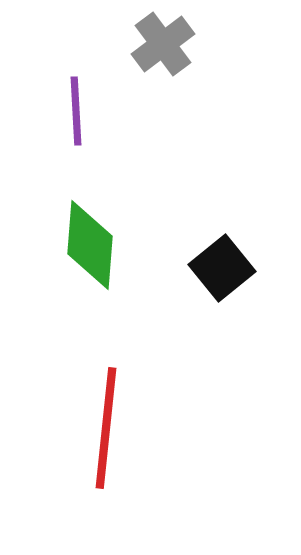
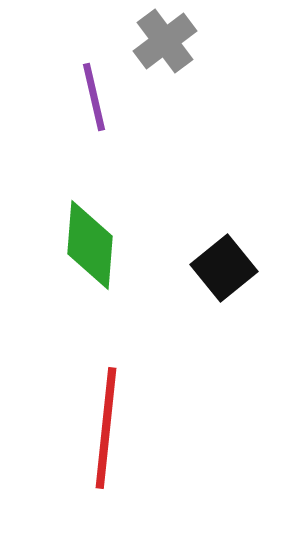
gray cross: moved 2 px right, 3 px up
purple line: moved 18 px right, 14 px up; rotated 10 degrees counterclockwise
black square: moved 2 px right
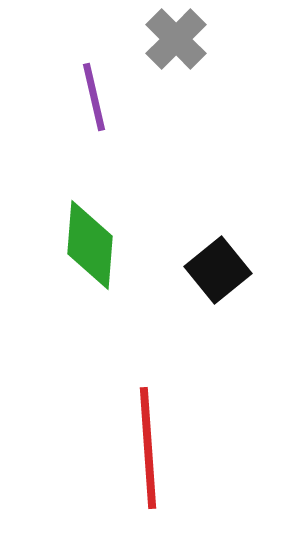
gray cross: moved 11 px right, 2 px up; rotated 8 degrees counterclockwise
black square: moved 6 px left, 2 px down
red line: moved 42 px right, 20 px down; rotated 10 degrees counterclockwise
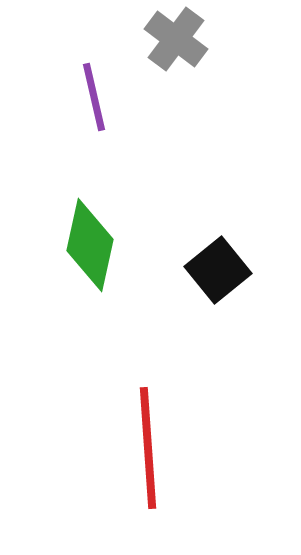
gray cross: rotated 8 degrees counterclockwise
green diamond: rotated 8 degrees clockwise
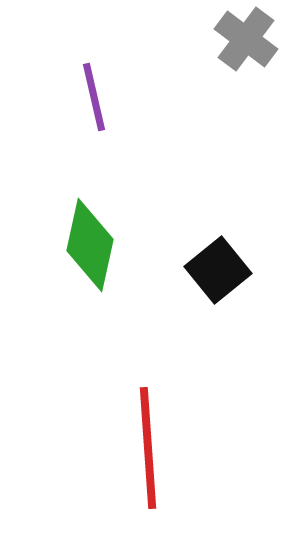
gray cross: moved 70 px right
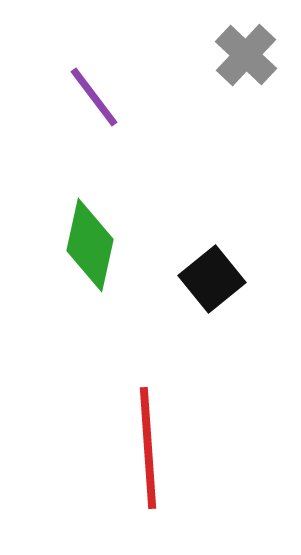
gray cross: moved 16 px down; rotated 6 degrees clockwise
purple line: rotated 24 degrees counterclockwise
black square: moved 6 px left, 9 px down
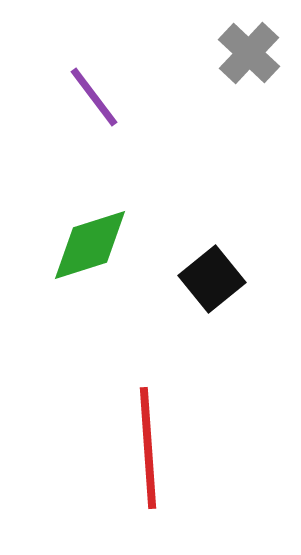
gray cross: moved 3 px right, 2 px up
green diamond: rotated 60 degrees clockwise
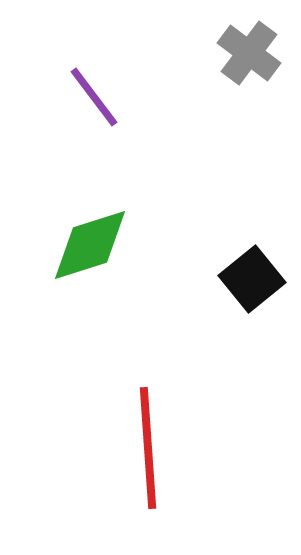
gray cross: rotated 6 degrees counterclockwise
black square: moved 40 px right
